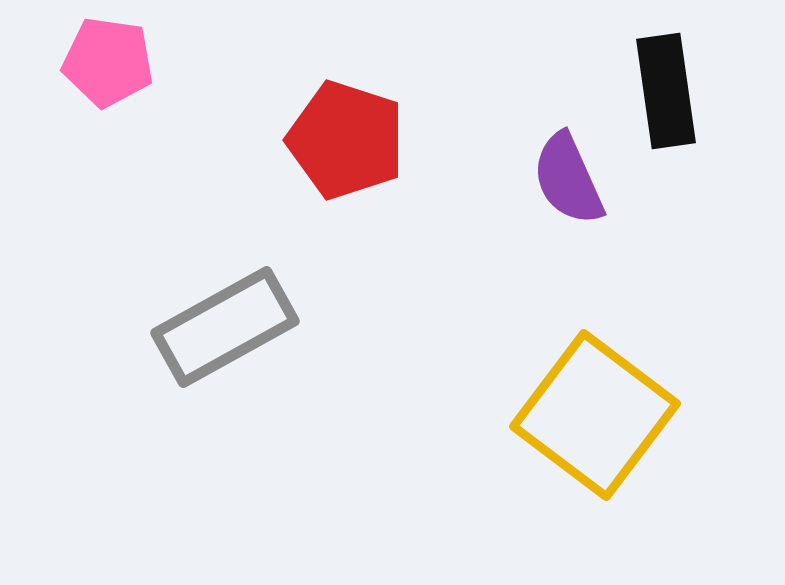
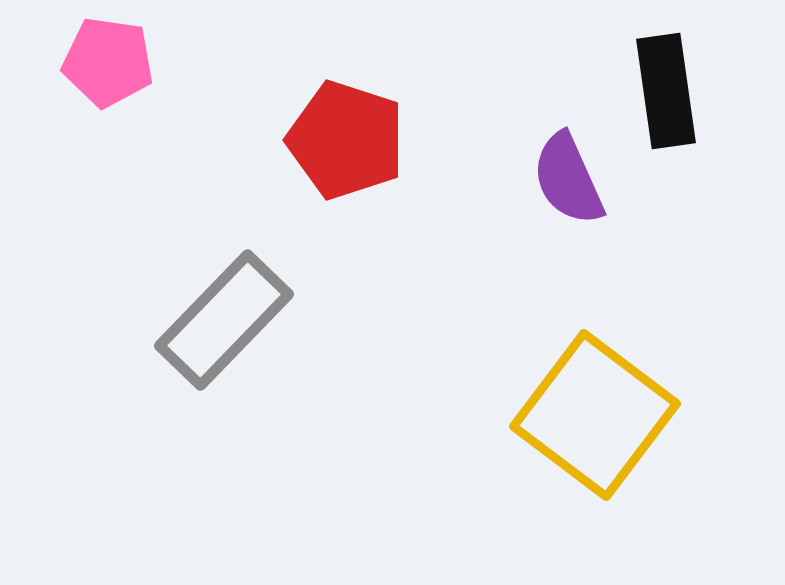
gray rectangle: moved 1 px left, 7 px up; rotated 17 degrees counterclockwise
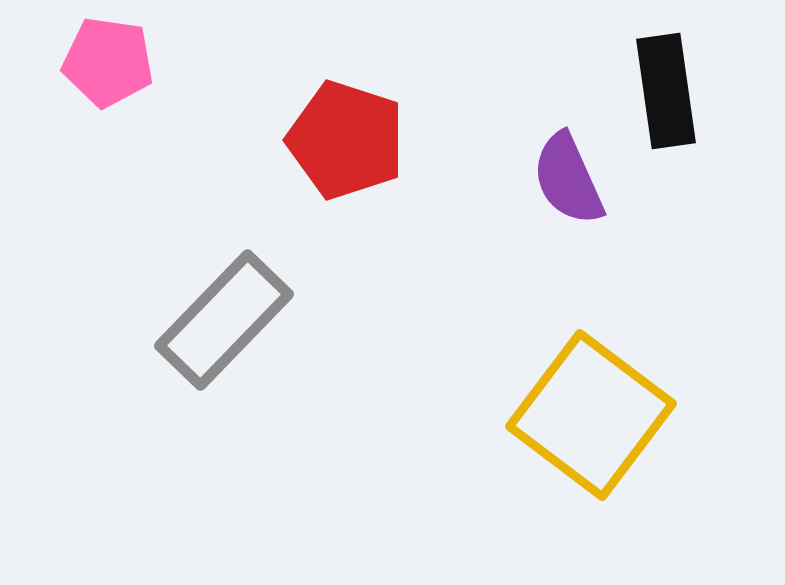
yellow square: moved 4 px left
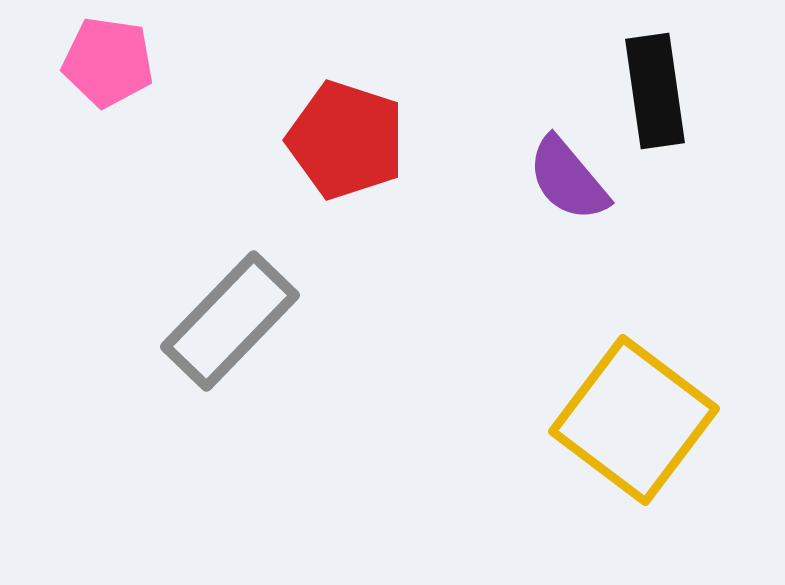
black rectangle: moved 11 px left
purple semicircle: rotated 16 degrees counterclockwise
gray rectangle: moved 6 px right, 1 px down
yellow square: moved 43 px right, 5 px down
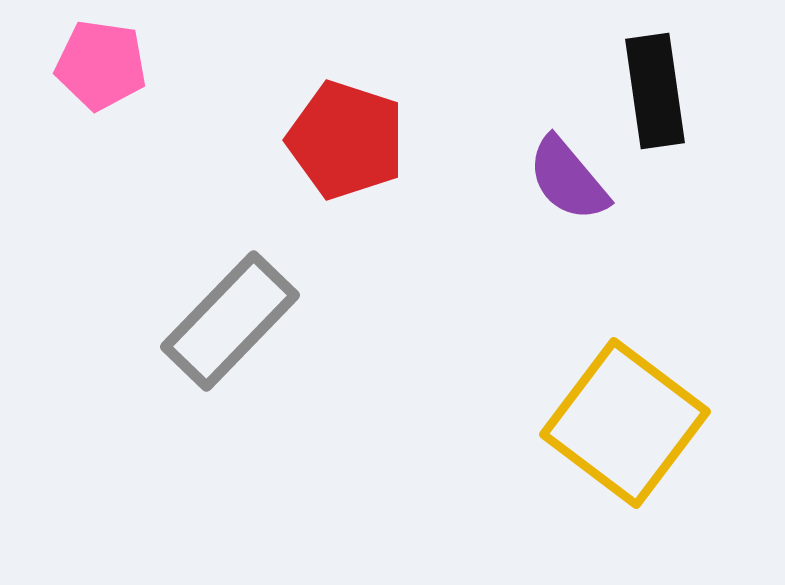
pink pentagon: moved 7 px left, 3 px down
yellow square: moved 9 px left, 3 px down
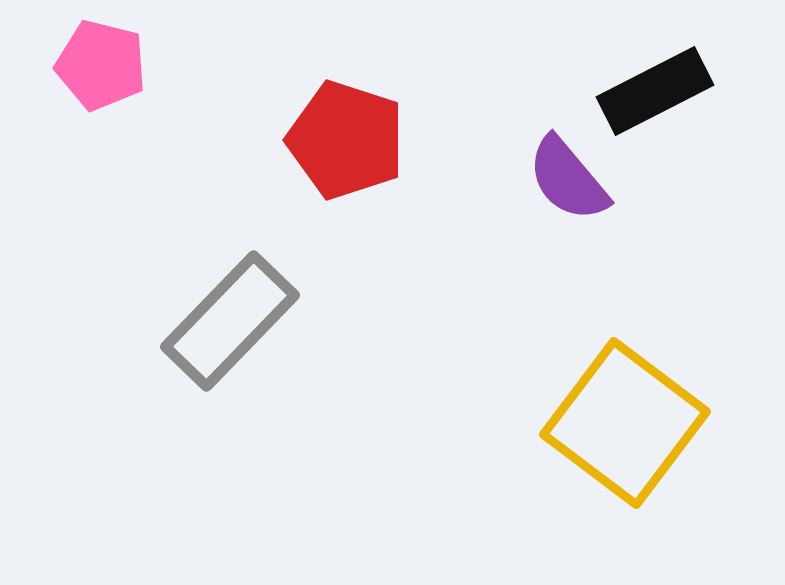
pink pentagon: rotated 6 degrees clockwise
black rectangle: rotated 71 degrees clockwise
